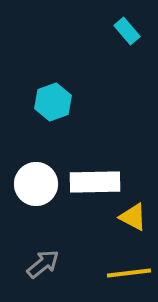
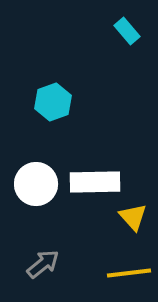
yellow triangle: rotated 20 degrees clockwise
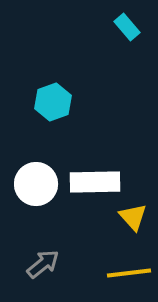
cyan rectangle: moved 4 px up
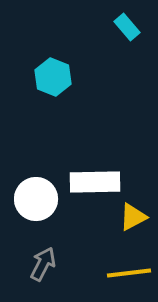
cyan hexagon: moved 25 px up; rotated 18 degrees counterclockwise
white circle: moved 15 px down
yellow triangle: rotated 44 degrees clockwise
gray arrow: rotated 24 degrees counterclockwise
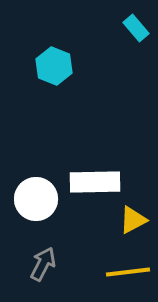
cyan rectangle: moved 9 px right, 1 px down
cyan hexagon: moved 1 px right, 11 px up
yellow triangle: moved 3 px down
yellow line: moved 1 px left, 1 px up
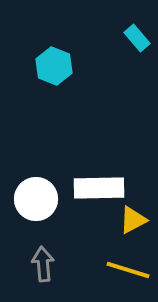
cyan rectangle: moved 1 px right, 10 px down
white rectangle: moved 4 px right, 6 px down
gray arrow: rotated 32 degrees counterclockwise
yellow line: moved 2 px up; rotated 24 degrees clockwise
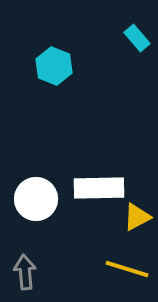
yellow triangle: moved 4 px right, 3 px up
gray arrow: moved 18 px left, 8 px down
yellow line: moved 1 px left, 1 px up
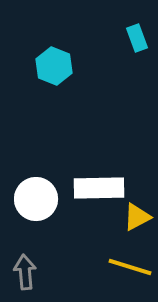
cyan rectangle: rotated 20 degrees clockwise
yellow line: moved 3 px right, 2 px up
